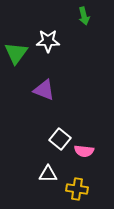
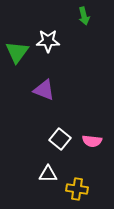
green triangle: moved 1 px right, 1 px up
pink semicircle: moved 8 px right, 10 px up
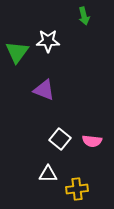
yellow cross: rotated 15 degrees counterclockwise
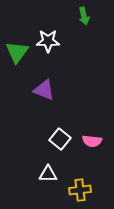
yellow cross: moved 3 px right, 1 px down
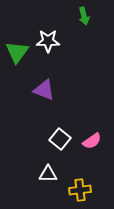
pink semicircle: rotated 42 degrees counterclockwise
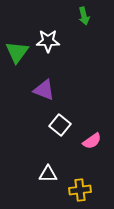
white square: moved 14 px up
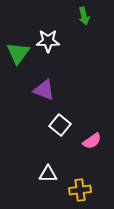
green triangle: moved 1 px right, 1 px down
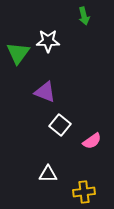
purple triangle: moved 1 px right, 2 px down
yellow cross: moved 4 px right, 2 px down
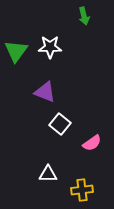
white star: moved 2 px right, 6 px down
green triangle: moved 2 px left, 2 px up
white square: moved 1 px up
pink semicircle: moved 2 px down
yellow cross: moved 2 px left, 2 px up
